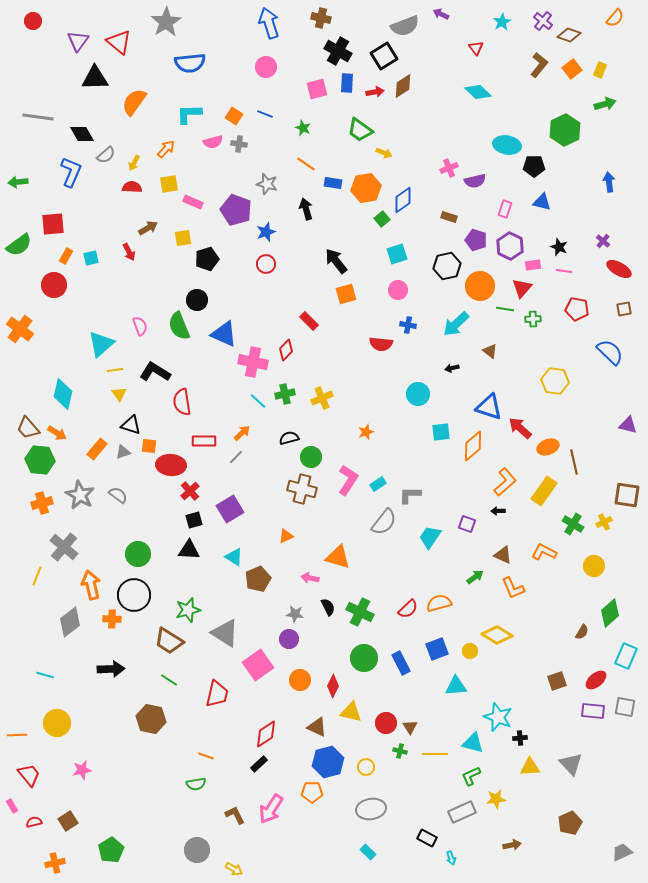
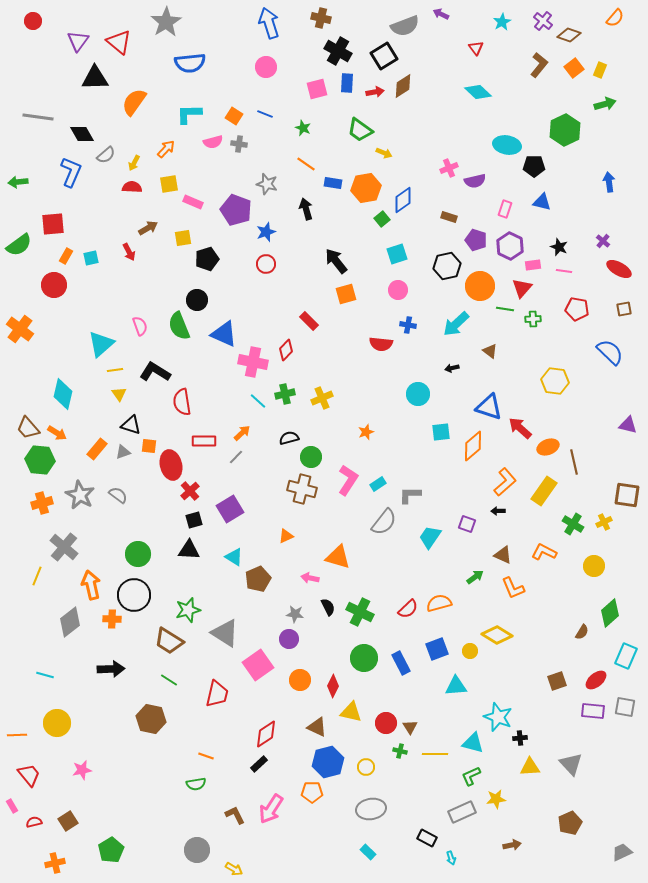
orange square at (572, 69): moved 2 px right, 1 px up
red ellipse at (171, 465): rotated 72 degrees clockwise
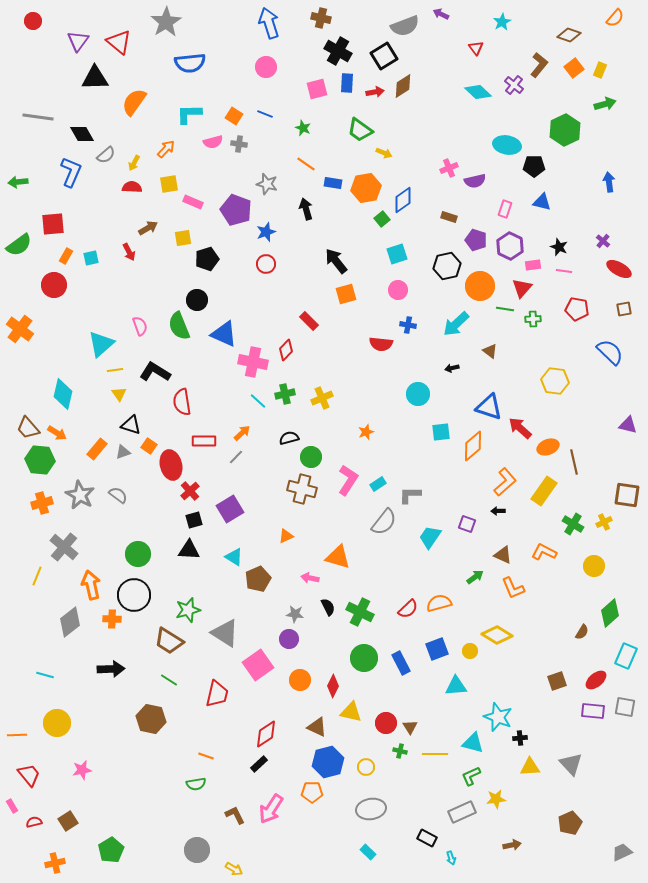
purple cross at (543, 21): moved 29 px left, 64 px down
orange square at (149, 446): rotated 28 degrees clockwise
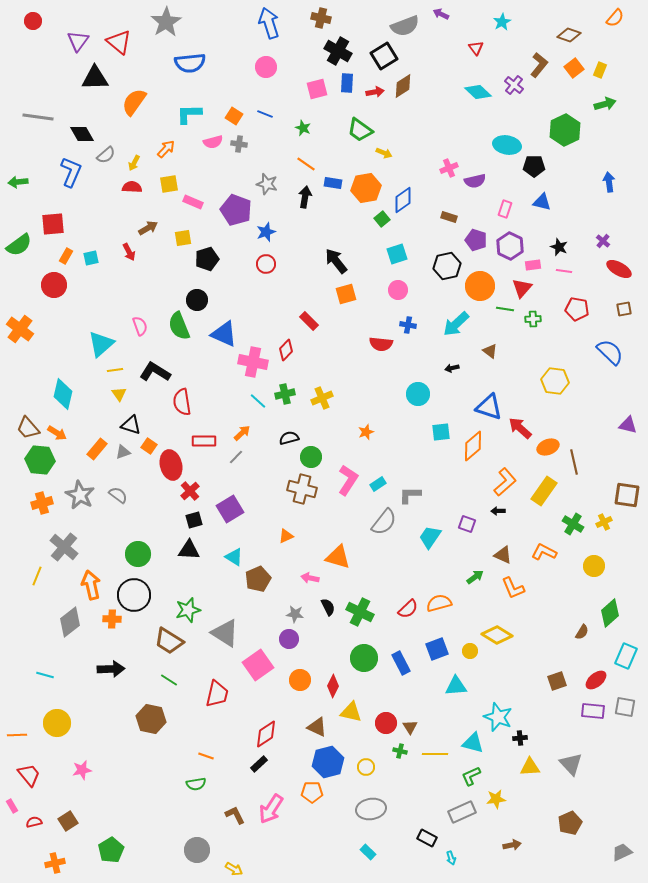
black arrow at (306, 209): moved 1 px left, 12 px up; rotated 25 degrees clockwise
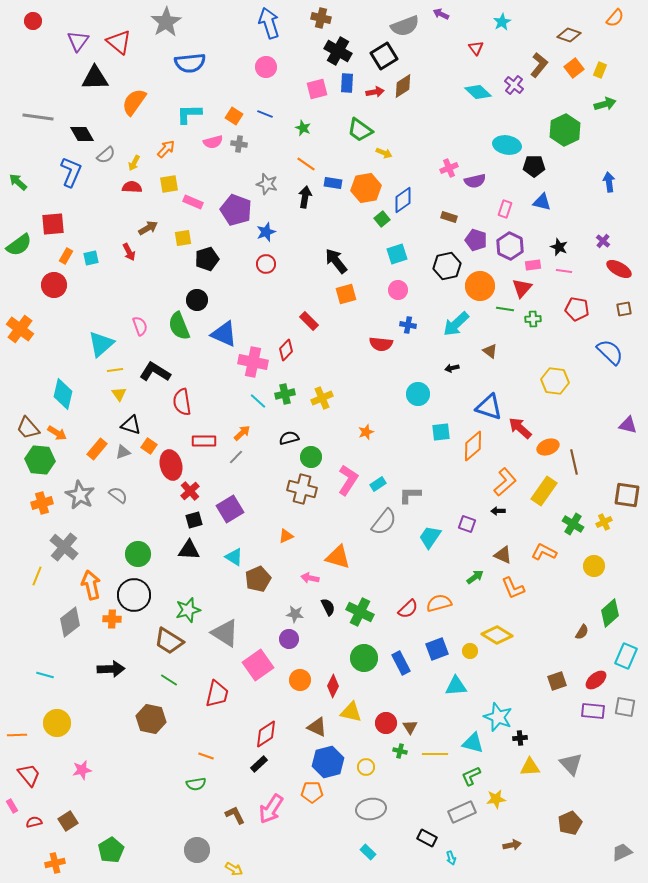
green arrow at (18, 182): rotated 48 degrees clockwise
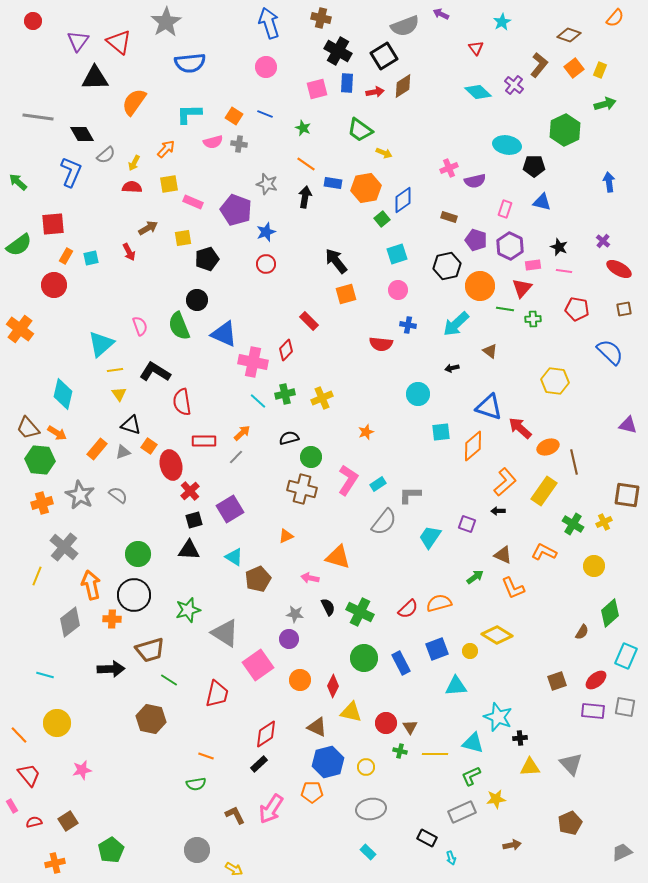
brown trapezoid at (169, 641): moved 19 px left, 9 px down; rotated 48 degrees counterclockwise
orange line at (17, 735): moved 2 px right; rotated 48 degrees clockwise
